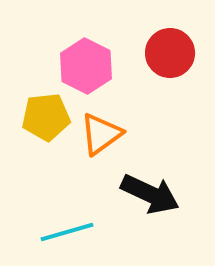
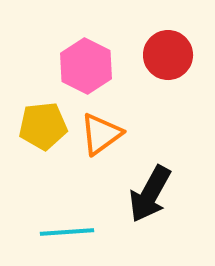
red circle: moved 2 px left, 2 px down
yellow pentagon: moved 3 px left, 9 px down
black arrow: rotated 94 degrees clockwise
cyan line: rotated 12 degrees clockwise
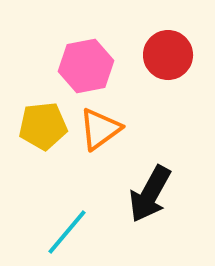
pink hexagon: rotated 22 degrees clockwise
orange triangle: moved 1 px left, 5 px up
cyan line: rotated 46 degrees counterclockwise
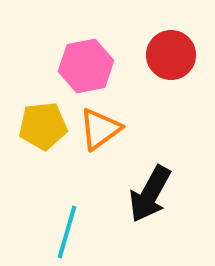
red circle: moved 3 px right
cyan line: rotated 24 degrees counterclockwise
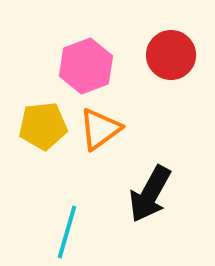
pink hexagon: rotated 10 degrees counterclockwise
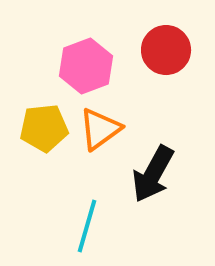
red circle: moved 5 px left, 5 px up
yellow pentagon: moved 1 px right, 2 px down
black arrow: moved 3 px right, 20 px up
cyan line: moved 20 px right, 6 px up
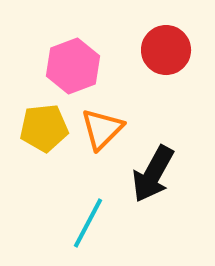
pink hexagon: moved 13 px left
orange triangle: moved 2 px right; rotated 9 degrees counterclockwise
cyan line: moved 1 px right, 3 px up; rotated 12 degrees clockwise
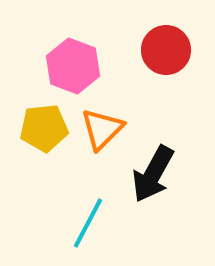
pink hexagon: rotated 18 degrees counterclockwise
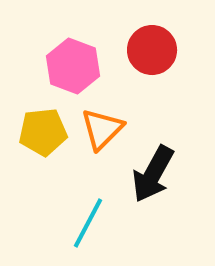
red circle: moved 14 px left
yellow pentagon: moved 1 px left, 4 px down
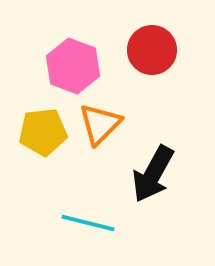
orange triangle: moved 2 px left, 5 px up
cyan line: rotated 76 degrees clockwise
